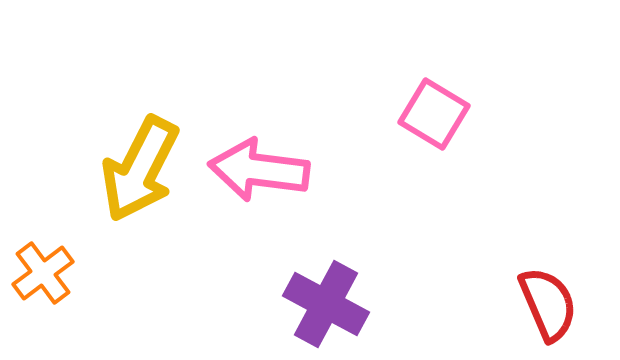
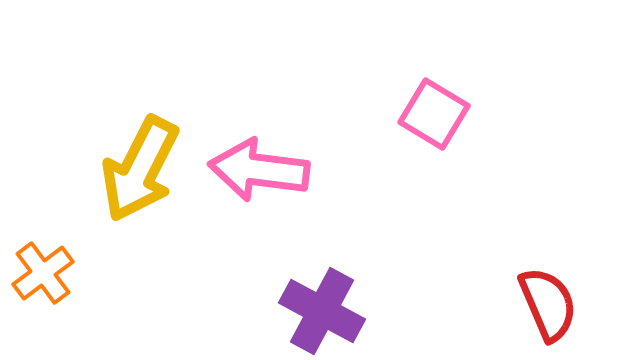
purple cross: moved 4 px left, 7 px down
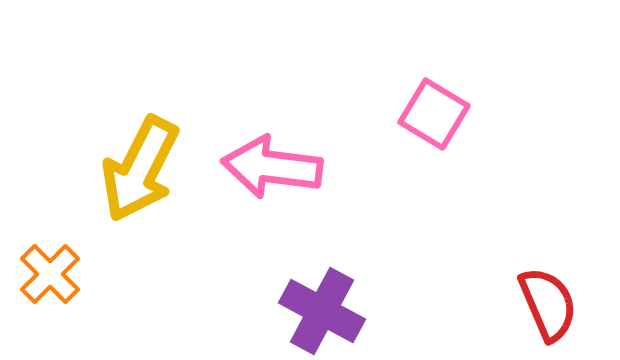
pink arrow: moved 13 px right, 3 px up
orange cross: moved 7 px right, 1 px down; rotated 8 degrees counterclockwise
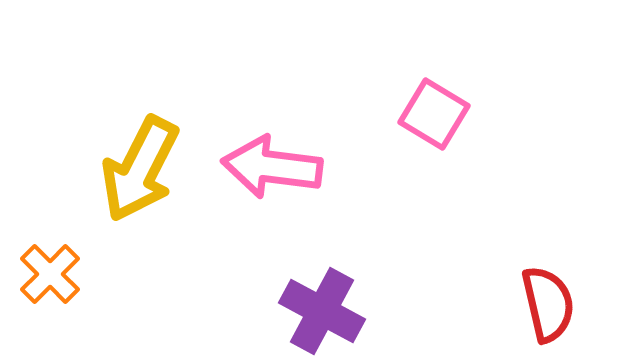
red semicircle: rotated 10 degrees clockwise
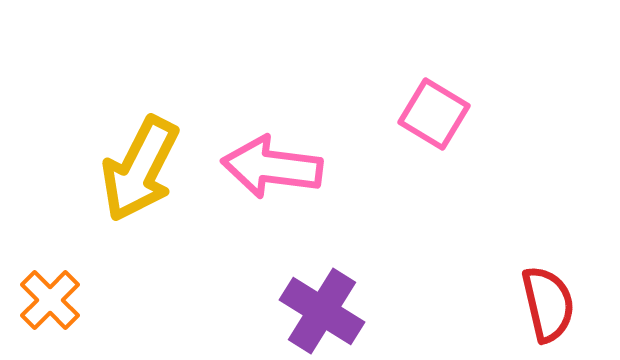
orange cross: moved 26 px down
purple cross: rotated 4 degrees clockwise
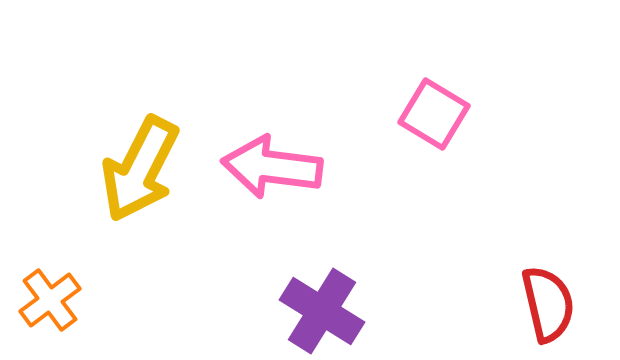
orange cross: rotated 8 degrees clockwise
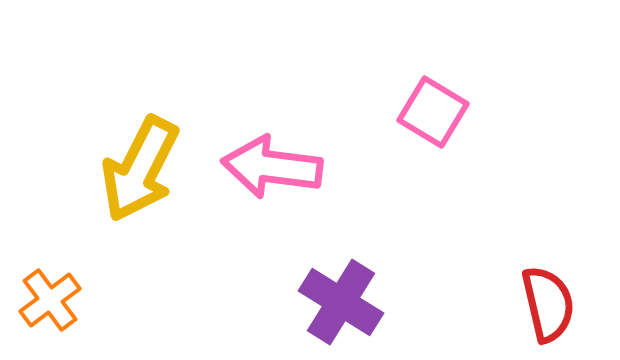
pink square: moved 1 px left, 2 px up
purple cross: moved 19 px right, 9 px up
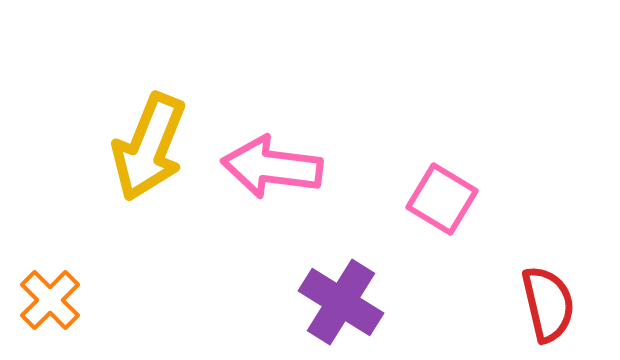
pink square: moved 9 px right, 87 px down
yellow arrow: moved 9 px right, 22 px up; rotated 5 degrees counterclockwise
orange cross: rotated 8 degrees counterclockwise
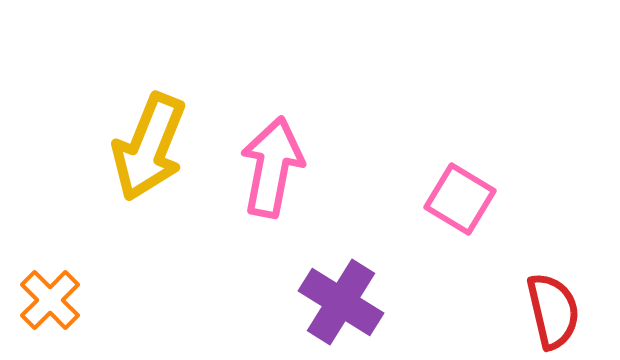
pink arrow: rotated 94 degrees clockwise
pink square: moved 18 px right
red semicircle: moved 5 px right, 7 px down
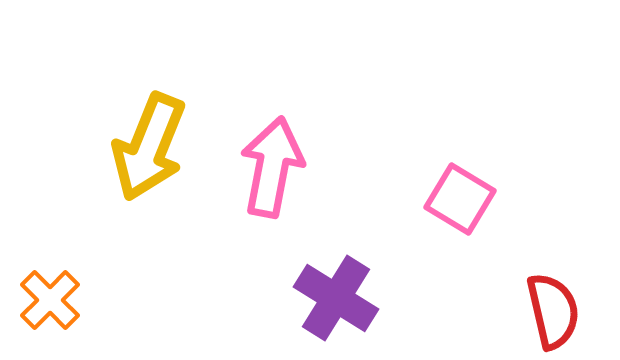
purple cross: moved 5 px left, 4 px up
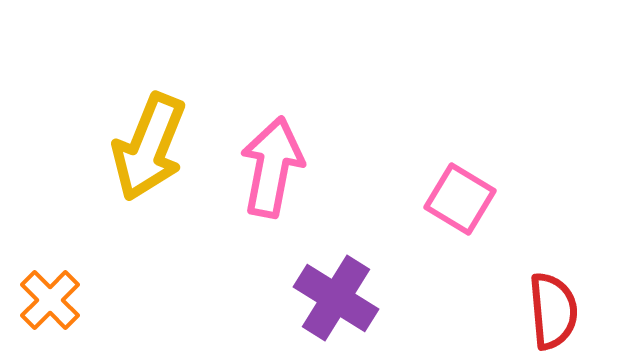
red semicircle: rotated 8 degrees clockwise
